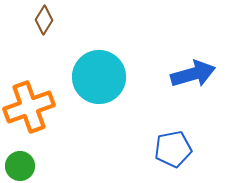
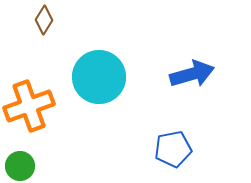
blue arrow: moved 1 px left
orange cross: moved 1 px up
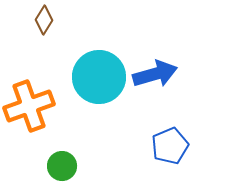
blue arrow: moved 37 px left
blue pentagon: moved 3 px left, 3 px up; rotated 12 degrees counterclockwise
green circle: moved 42 px right
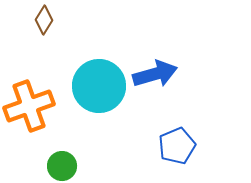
cyan circle: moved 9 px down
blue pentagon: moved 7 px right
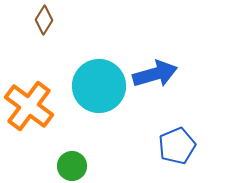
orange cross: rotated 33 degrees counterclockwise
green circle: moved 10 px right
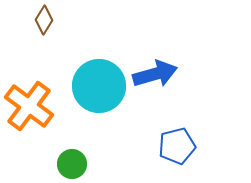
blue pentagon: rotated 9 degrees clockwise
green circle: moved 2 px up
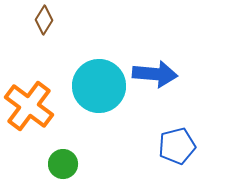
blue arrow: rotated 21 degrees clockwise
green circle: moved 9 px left
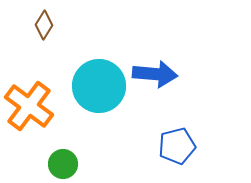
brown diamond: moved 5 px down
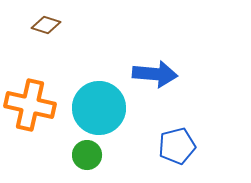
brown diamond: moved 2 px right; rotated 76 degrees clockwise
cyan circle: moved 22 px down
orange cross: moved 1 px right, 1 px up; rotated 24 degrees counterclockwise
green circle: moved 24 px right, 9 px up
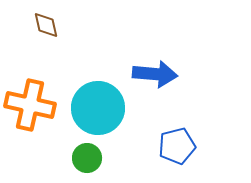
brown diamond: rotated 60 degrees clockwise
cyan circle: moved 1 px left
green circle: moved 3 px down
